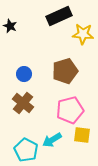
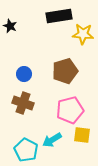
black rectangle: rotated 15 degrees clockwise
brown cross: rotated 20 degrees counterclockwise
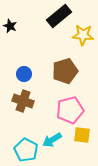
black rectangle: rotated 30 degrees counterclockwise
yellow star: moved 1 px down
brown cross: moved 2 px up
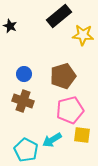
brown pentagon: moved 2 px left, 5 px down
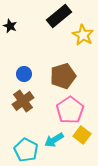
yellow star: rotated 25 degrees clockwise
brown cross: rotated 35 degrees clockwise
pink pentagon: rotated 20 degrees counterclockwise
yellow square: rotated 30 degrees clockwise
cyan arrow: moved 2 px right
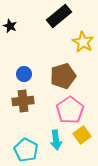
yellow star: moved 7 px down
brown cross: rotated 30 degrees clockwise
yellow square: rotated 18 degrees clockwise
cyan arrow: moved 2 px right; rotated 66 degrees counterclockwise
